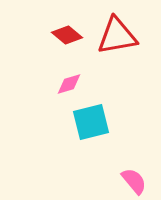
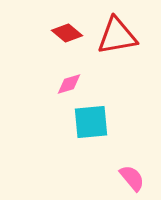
red diamond: moved 2 px up
cyan square: rotated 9 degrees clockwise
pink semicircle: moved 2 px left, 3 px up
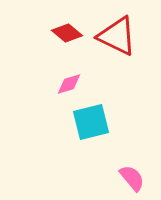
red triangle: rotated 36 degrees clockwise
cyan square: rotated 9 degrees counterclockwise
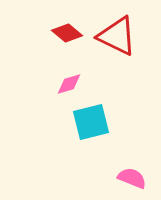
pink semicircle: rotated 28 degrees counterclockwise
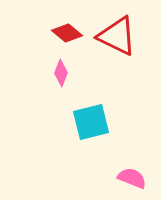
pink diamond: moved 8 px left, 11 px up; rotated 52 degrees counterclockwise
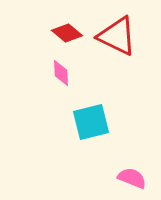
pink diamond: rotated 24 degrees counterclockwise
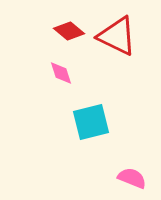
red diamond: moved 2 px right, 2 px up
pink diamond: rotated 16 degrees counterclockwise
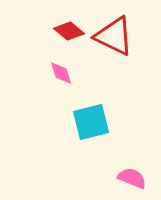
red triangle: moved 3 px left
